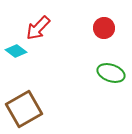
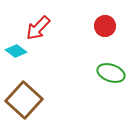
red circle: moved 1 px right, 2 px up
brown square: moved 9 px up; rotated 18 degrees counterclockwise
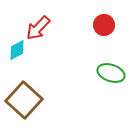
red circle: moved 1 px left, 1 px up
cyan diamond: moved 1 px right, 1 px up; rotated 65 degrees counterclockwise
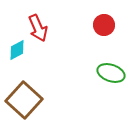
red arrow: rotated 68 degrees counterclockwise
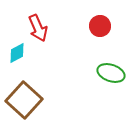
red circle: moved 4 px left, 1 px down
cyan diamond: moved 3 px down
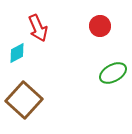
green ellipse: moved 2 px right; rotated 48 degrees counterclockwise
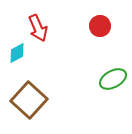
green ellipse: moved 6 px down
brown square: moved 5 px right
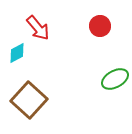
red arrow: rotated 16 degrees counterclockwise
green ellipse: moved 2 px right
